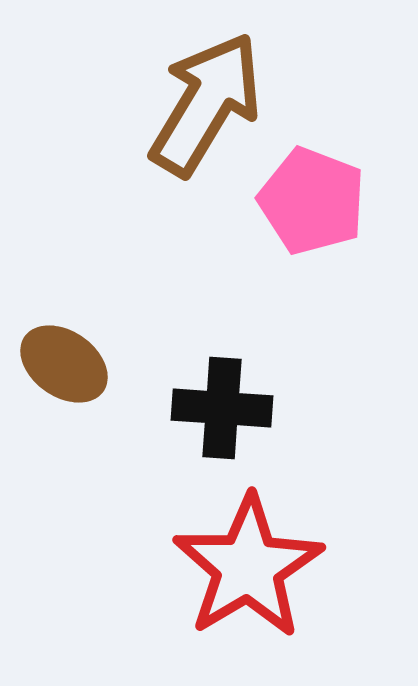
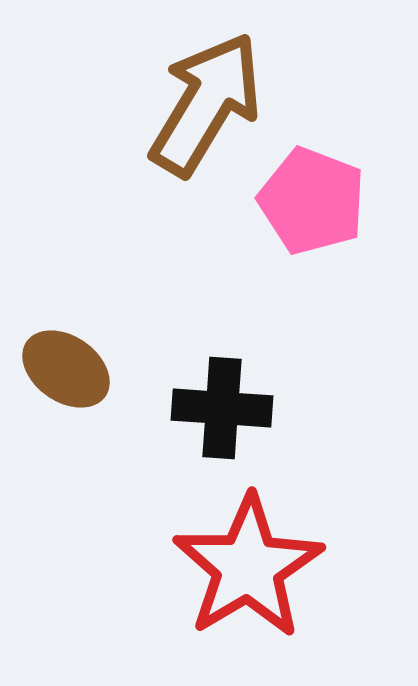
brown ellipse: moved 2 px right, 5 px down
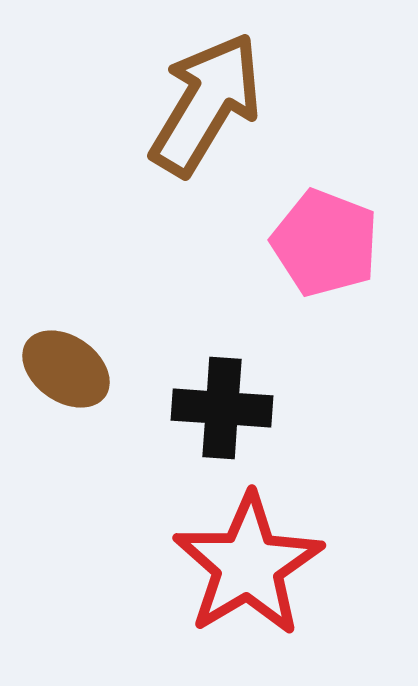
pink pentagon: moved 13 px right, 42 px down
red star: moved 2 px up
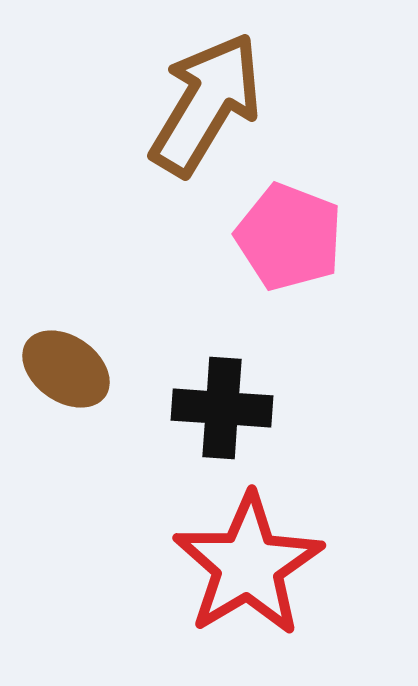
pink pentagon: moved 36 px left, 6 px up
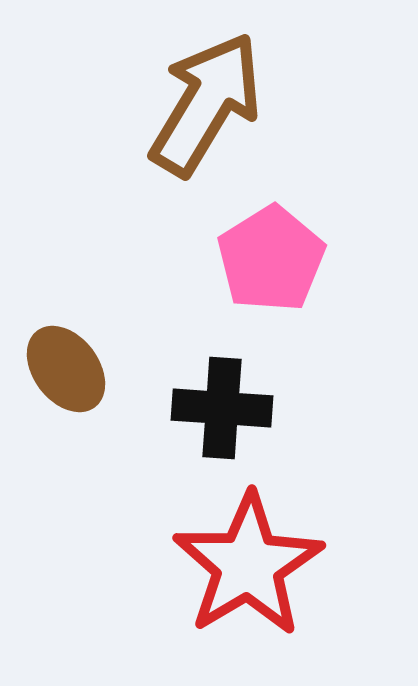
pink pentagon: moved 18 px left, 22 px down; rotated 19 degrees clockwise
brown ellipse: rotated 18 degrees clockwise
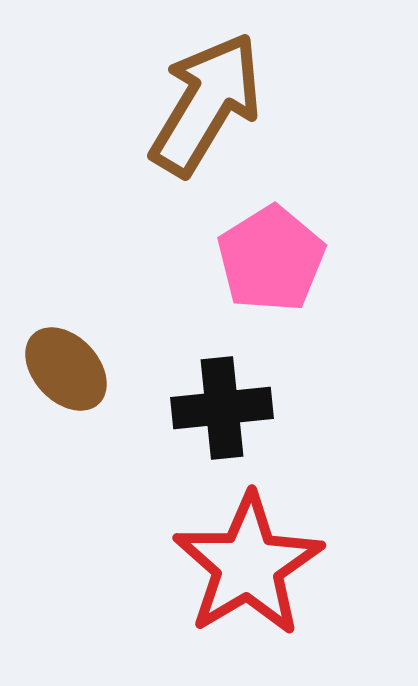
brown ellipse: rotated 6 degrees counterclockwise
black cross: rotated 10 degrees counterclockwise
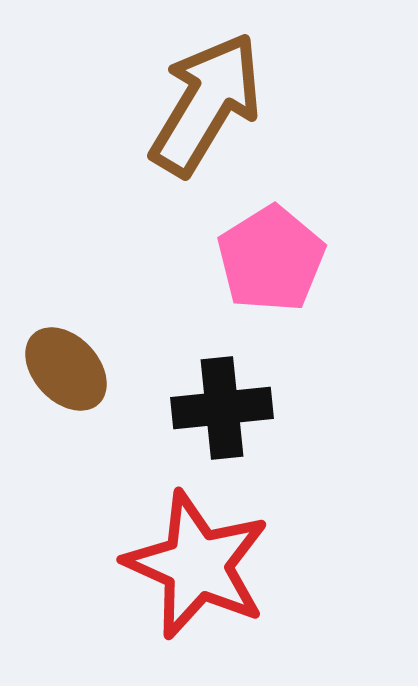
red star: moved 51 px left; rotated 17 degrees counterclockwise
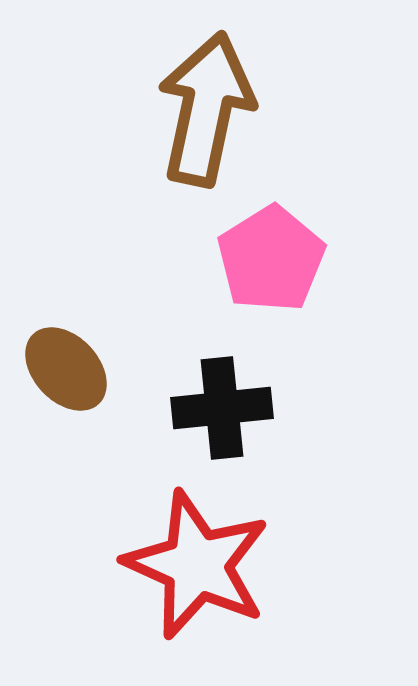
brown arrow: moved 5 px down; rotated 19 degrees counterclockwise
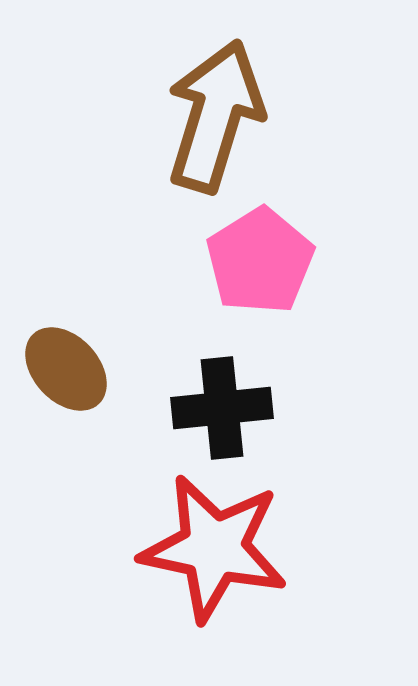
brown arrow: moved 9 px right, 7 px down; rotated 5 degrees clockwise
pink pentagon: moved 11 px left, 2 px down
red star: moved 17 px right, 17 px up; rotated 12 degrees counterclockwise
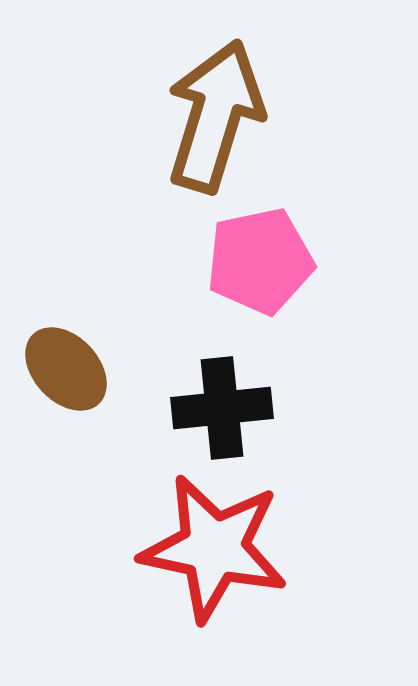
pink pentagon: rotated 20 degrees clockwise
